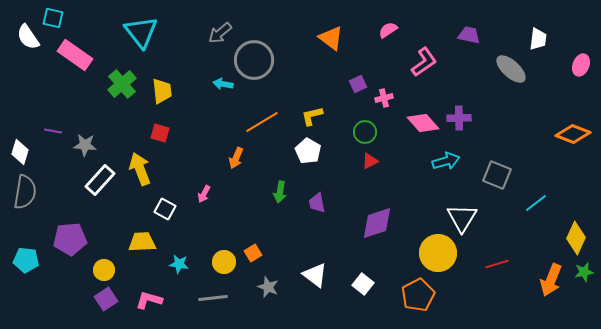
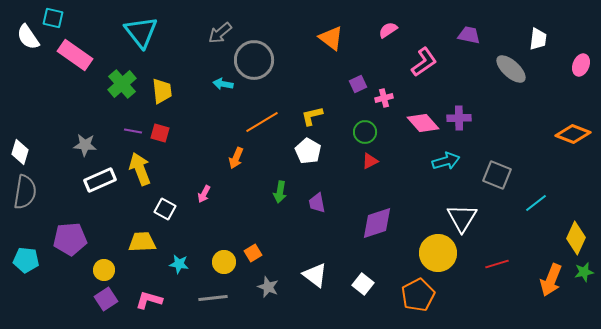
purple line at (53, 131): moved 80 px right
white rectangle at (100, 180): rotated 24 degrees clockwise
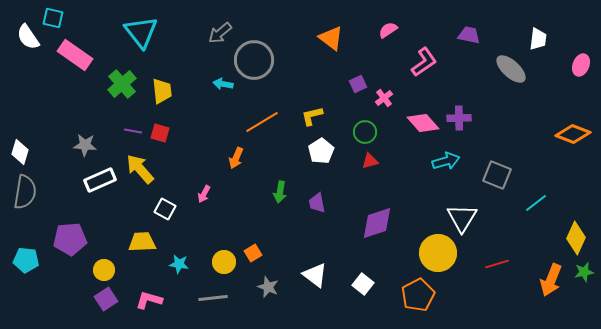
pink cross at (384, 98): rotated 24 degrees counterclockwise
white pentagon at (308, 151): moved 13 px right; rotated 10 degrees clockwise
red triangle at (370, 161): rotated 12 degrees clockwise
yellow arrow at (140, 169): rotated 20 degrees counterclockwise
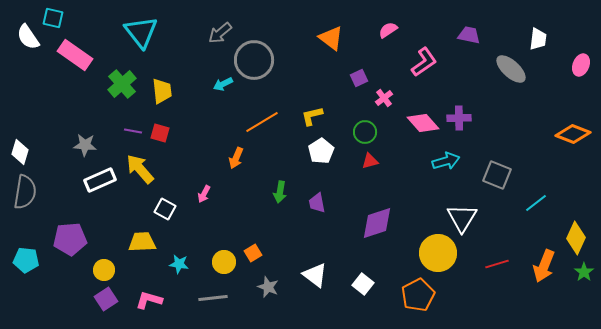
cyan arrow at (223, 84): rotated 36 degrees counterclockwise
purple square at (358, 84): moved 1 px right, 6 px up
green star at (584, 272): rotated 24 degrees counterclockwise
orange arrow at (551, 280): moved 7 px left, 14 px up
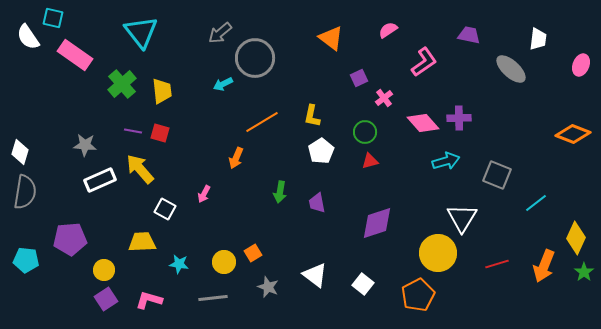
gray circle at (254, 60): moved 1 px right, 2 px up
yellow L-shape at (312, 116): rotated 65 degrees counterclockwise
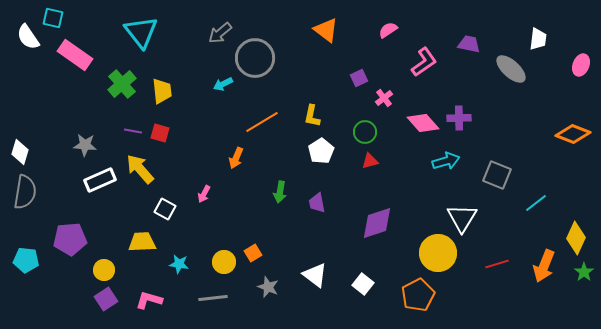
purple trapezoid at (469, 35): moved 9 px down
orange triangle at (331, 38): moved 5 px left, 8 px up
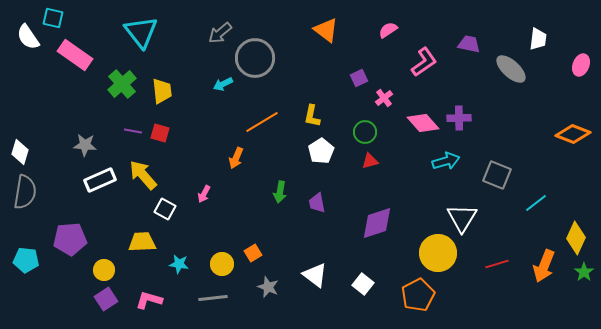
yellow arrow at (140, 169): moved 3 px right, 6 px down
yellow circle at (224, 262): moved 2 px left, 2 px down
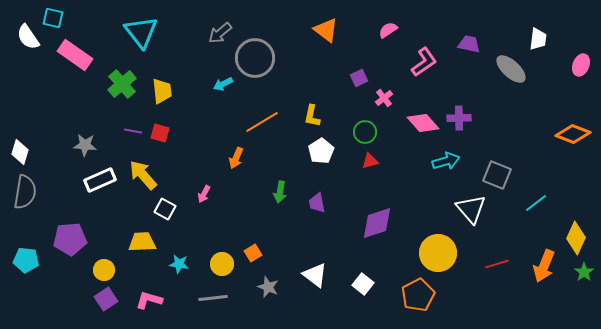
white triangle at (462, 218): moved 9 px right, 9 px up; rotated 12 degrees counterclockwise
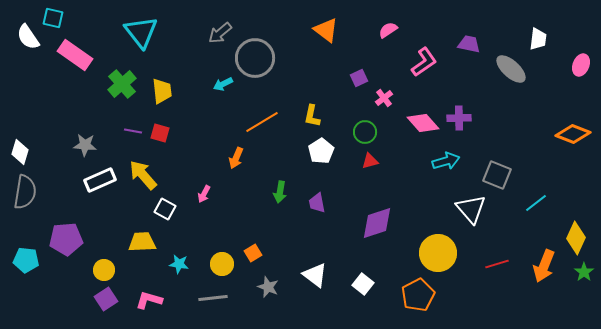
purple pentagon at (70, 239): moved 4 px left
